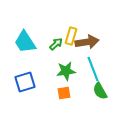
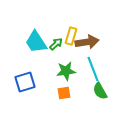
cyan trapezoid: moved 11 px right
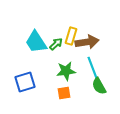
green semicircle: moved 1 px left, 5 px up
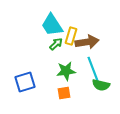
cyan trapezoid: moved 16 px right, 17 px up
green semicircle: moved 2 px right, 1 px up; rotated 48 degrees counterclockwise
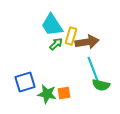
green star: moved 19 px left, 23 px down; rotated 18 degrees clockwise
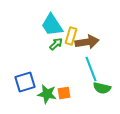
cyan line: moved 2 px left
green semicircle: moved 1 px right, 3 px down
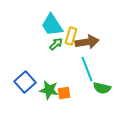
cyan line: moved 4 px left
blue square: rotated 25 degrees counterclockwise
green star: moved 2 px right, 4 px up
